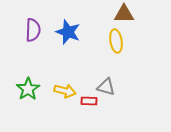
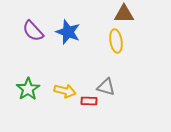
purple semicircle: moved 1 px down; rotated 135 degrees clockwise
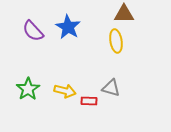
blue star: moved 5 px up; rotated 10 degrees clockwise
gray triangle: moved 5 px right, 1 px down
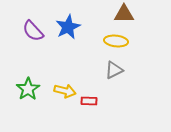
blue star: rotated 15 degrees clockwise
yellow ellipse: rotated 75 degrees counterclockwise
gray triangle: moved 3 px right, 18 px up; rotated 42 degrees counterclockwise
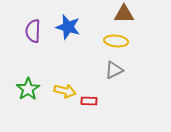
blue star: rotated 30 degrees counterclockwise
purple semicircle: rotated 45 degrees clockwise
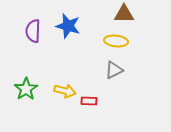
blue star: moved 1 px up
green star: moved 2 px left
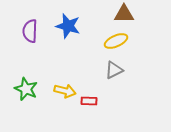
purple semicircle: moved 3 px left
yellow ellipse: rotated 30 degrees counterclockwise
green star: rotated 15 degrees counterclockwise
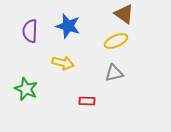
brown triangle: rotated 35 degrees clockwise
gray triangle: moved 3 px down; rotated 12 degrees clockwise
yellow arrow: moved 2 px left, 28 px up
red rectangle: moved 2 px left
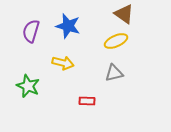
purple semicircle: moved 1 px right; rotated 15 degrees clockwise
green star: moved 2 px right, 3 px up
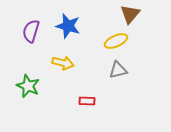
brown triangle: moved 6 px right; rotated 35 degrees clockwise
gray triangle: moved 4 px right, 3 px up
